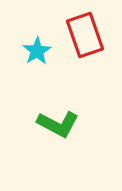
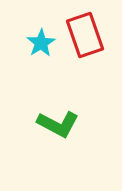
cyan star: moved 4 px right, 8 px up
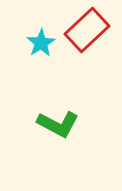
red rectangle: moved 2 px right, 5 px up; rotated 66 degrees clockwise
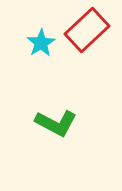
green L-shape: moved 2 px left, 1 px up
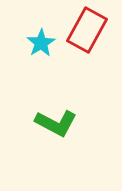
red rectangle: rotated 18 degrees counterclockwise
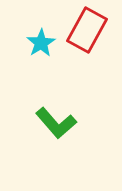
green L-shape: rotated 21 degrees clockwise
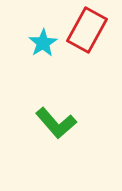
cyan star: moved 2 px right
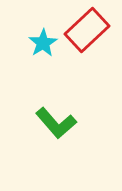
red rectangle: rotated 18 degrees clockwise
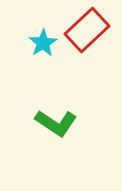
green L-shape: rotated 15 degrees counterclockwise
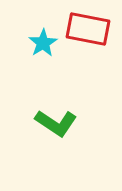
red rectangle: moved 1 px right, 1 px up; rotated 54 degrees clockwise
